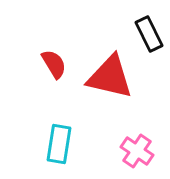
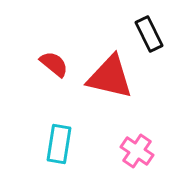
red semicircle: rotated 20 degrees counterclockwise
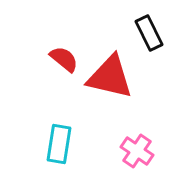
black rectangle: moved 1 px up
red semicircle: moved 10 px right, 5 px up
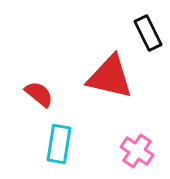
black rectangle: moved 1 px left
red semicircle: moved 25 px left, 35 px down
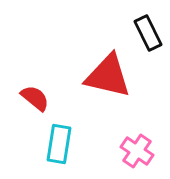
red triangle: moved 2 px left, 1 px up
red semicircle: moved 4 px left, 4 px down
